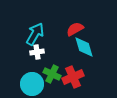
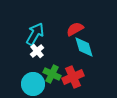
white cross: moved 1 px up; rotated 32 degrees counterclockwise
cyan circle: moved 1 px right
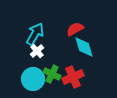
cyan circle: moved 5 px up
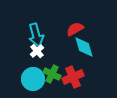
cyan arrow: moved 1 px right, 1 px down; rotated 135 degrees clockwise
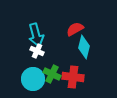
cyan diamond: rotated 30 degrees clockwise
white cross: rotated 24 degrees counterclockwise
red cross: rotated 30 degrees clockwise
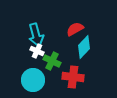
cyan diamond: rotated 30 degrees clockwise
green cross: moved 13 px up
cyan circle: moved 1 px down
